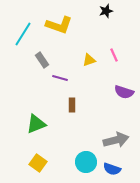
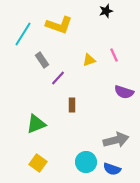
purple line: moved 2 px left; rotated 63 degrees counterclockwise
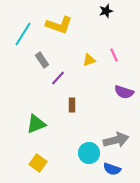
cyan circle: moved 3 px right, 9 px up
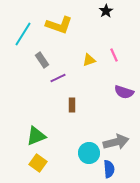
black star: rotated 16 degrees counterclockwise
purple line: rotated 21 degrees clockwise
green triangle: moved 12 px down
gray arrow: moved 2 px down
blue semicircle: moved 3 px left; rotated 114 degrees counterclockwise
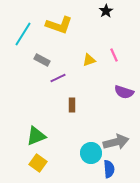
gray rectangle: rotated 28 degrees counterclockwise
cyan circle: moved 2 px right
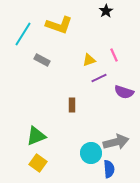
purple line: moved 41 px right
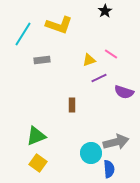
black star: moved 1 px left
pink line: moved 3 px left, 1 px up; rotated 32 degrees counterclockwise
gray rectangle: rotated 35 degrees counterclockwise
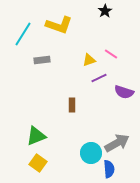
gray arrow: moved 1 px right, 1 px down; rotated 15 degrees counterclockwise
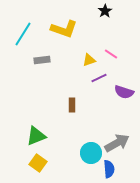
yellow L-shape: moved 5 px right, 4 px down
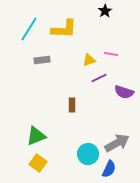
yellow L-shape: rotated 16 degrees counterclockwise
cyan line: moved 6 px right, 5 px up
pink line: rotated 24 degrees counterclockwise
cyan circle: moved 3 px left, 1 px down
blue semicircle: rotated 30 degrees clockwise
